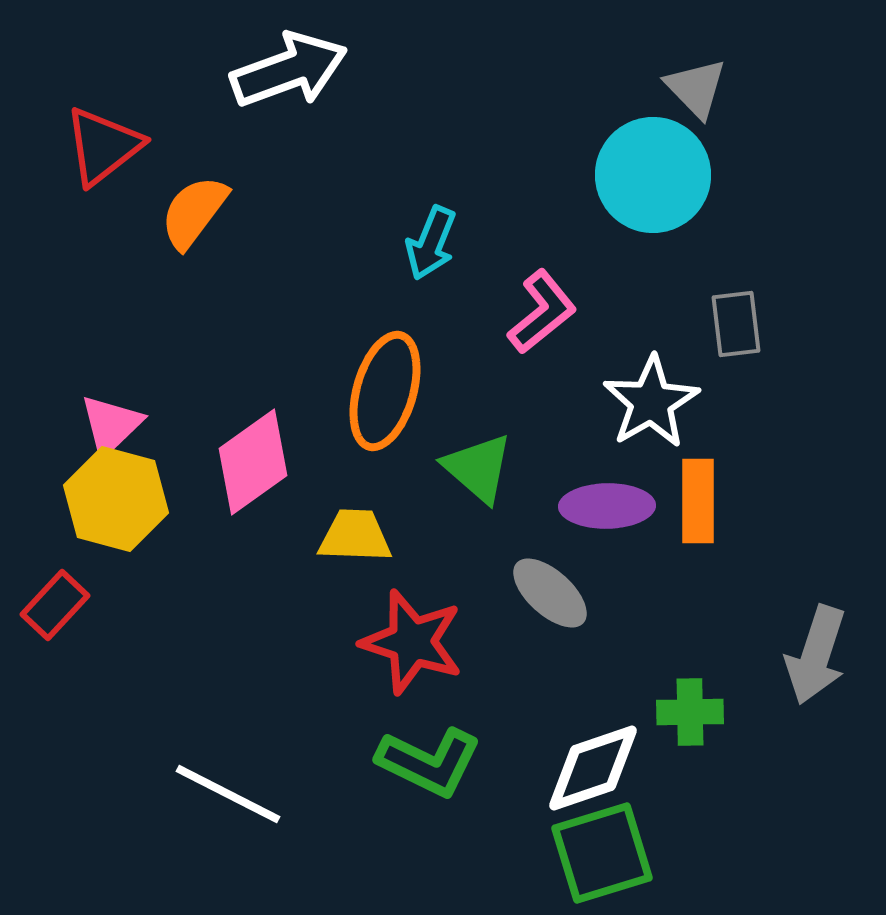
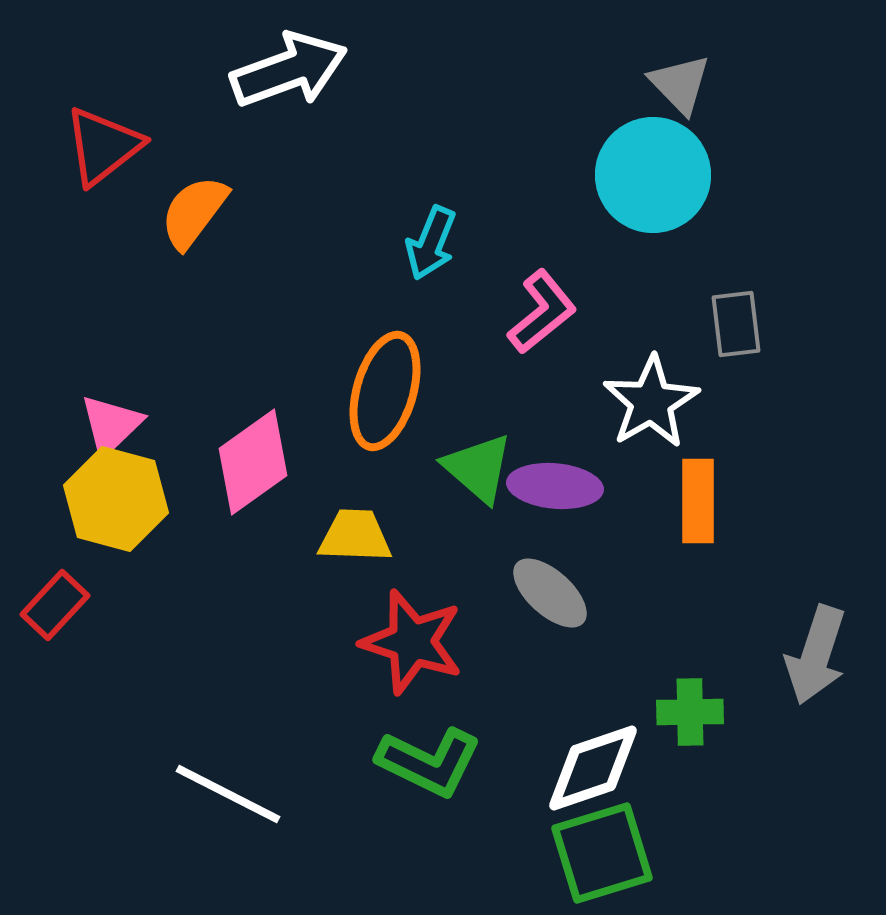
gray triangle: moved 16 px left, 4 px up
purple ellipse: moved 52 px left, 20 px up; rotated 6 degrees clockwise
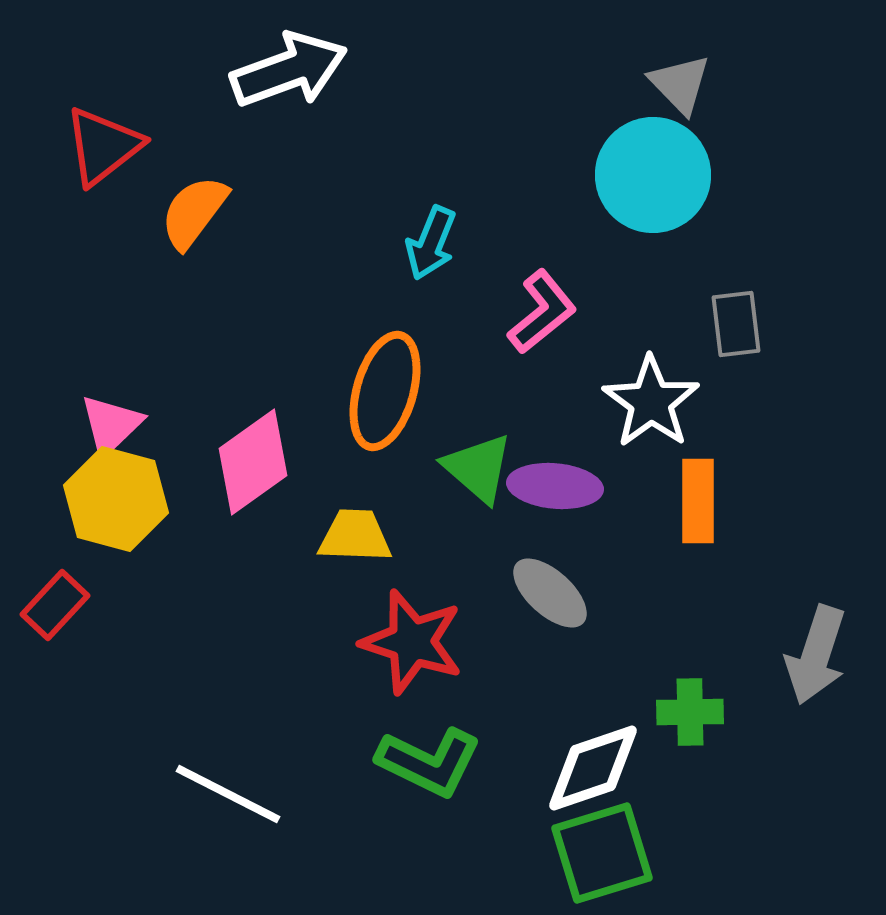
white star: rotated 6 degrees counterclockwise
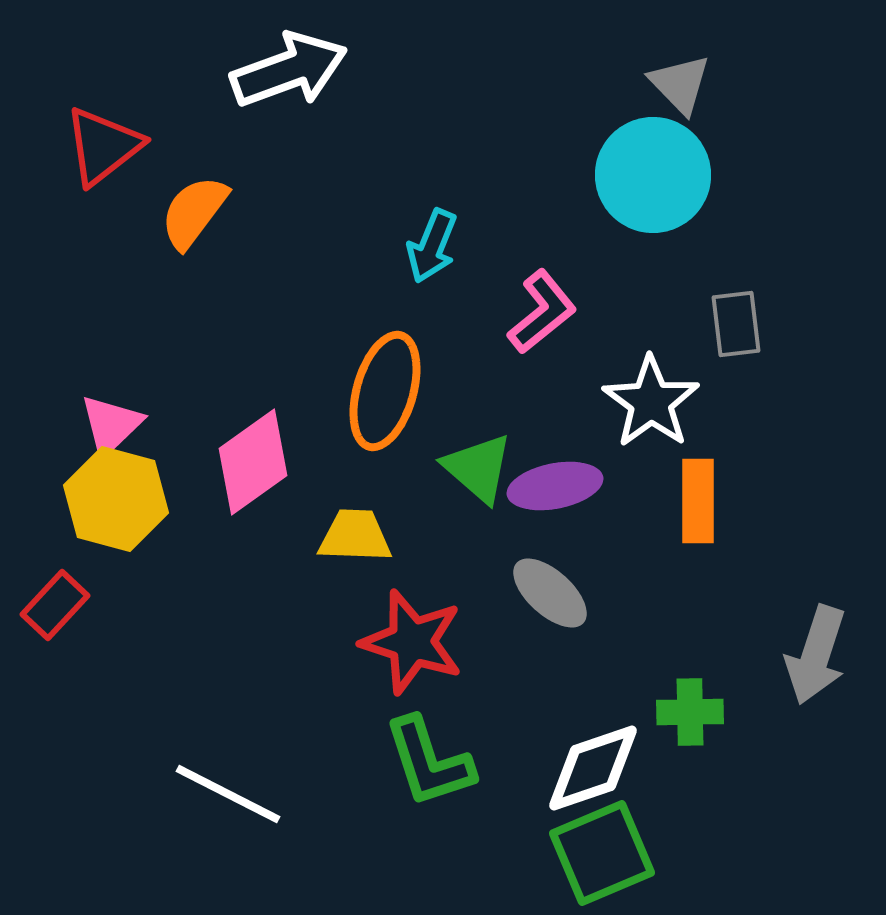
cyan arrow: moved 1 px right, 3 px down
purple ellipse: rotated 16 degrees counterclockwise
green L-shape: rotated 46 degrees clockwise
green square: rotated 6 degrees counterclockwise
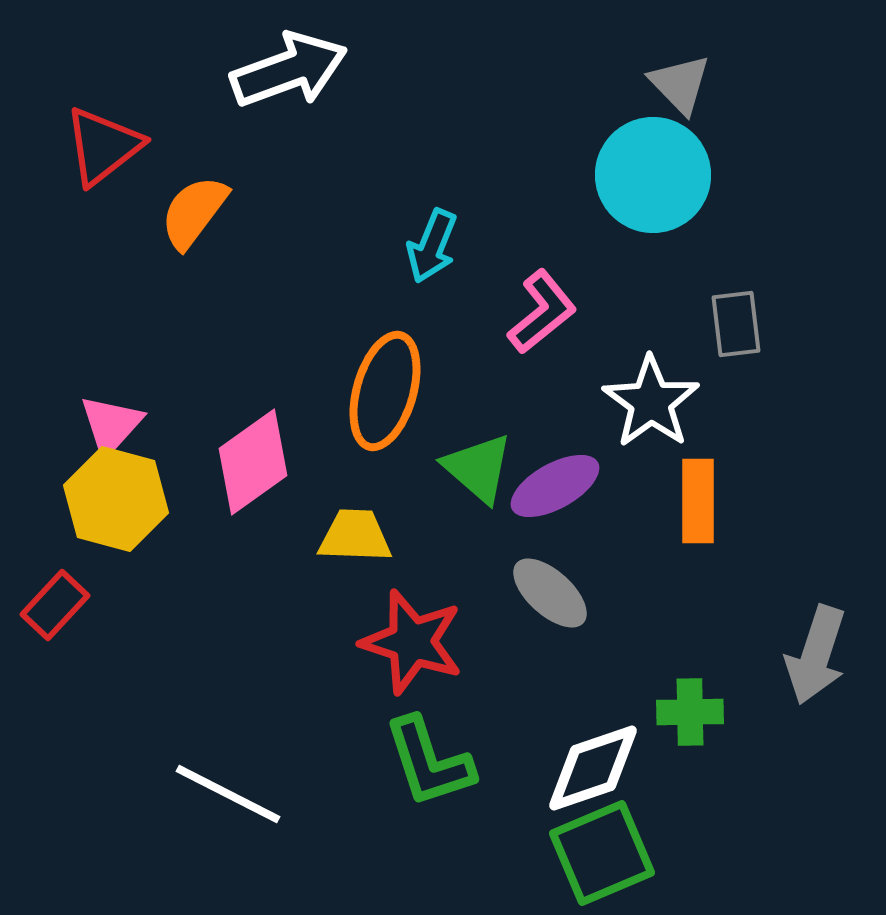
pink triangle: rotated 4 degrees counterclockwise
purple ellipse: rotated 18 degrees counterclockwise
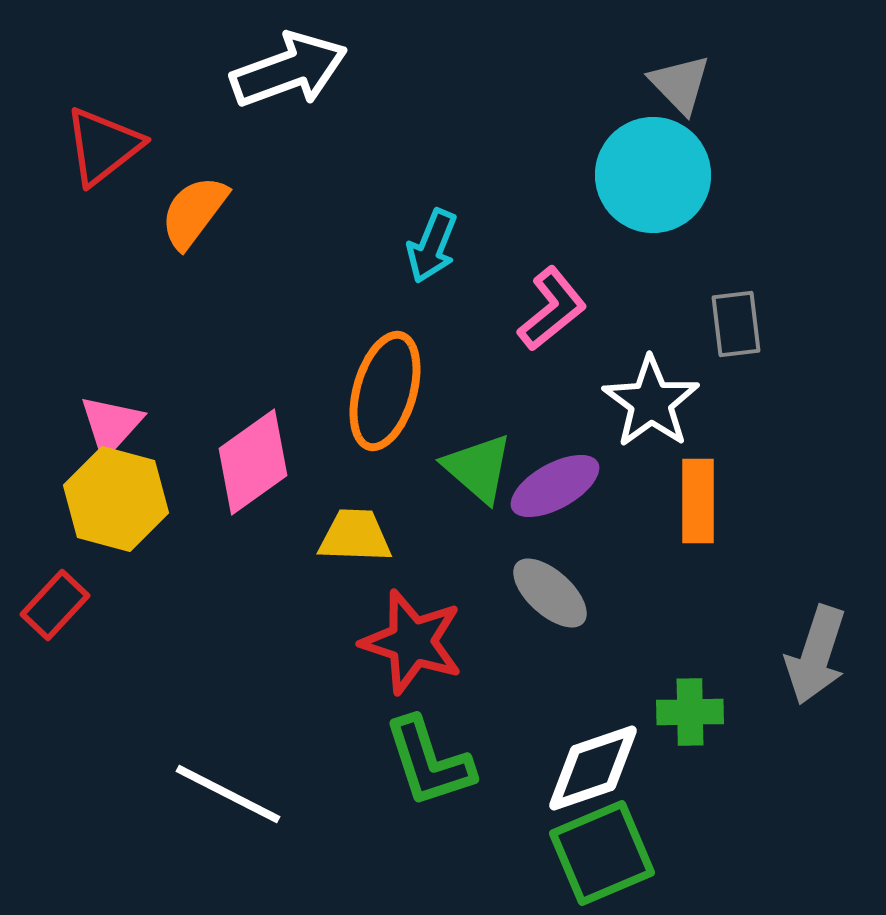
pink L-shape: moved 10 px right, 3 px up
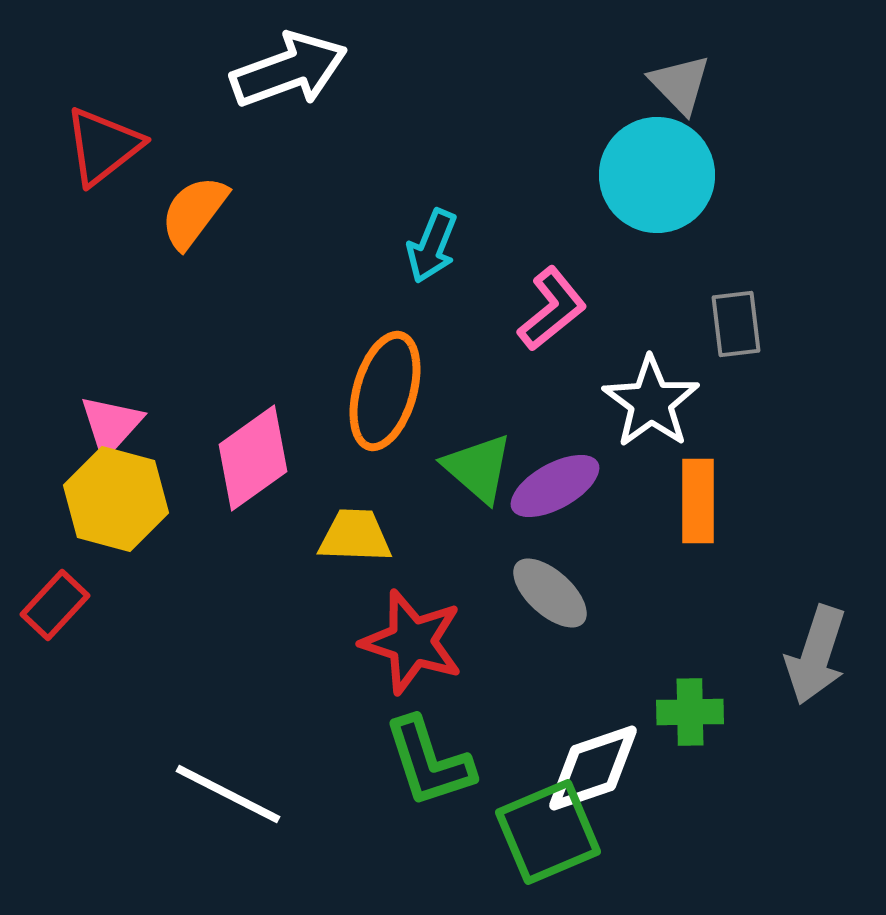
cyan circle: moved 4 px right
pink diamond: moved 4 px up
green square: moved 54 px left, 21 px up
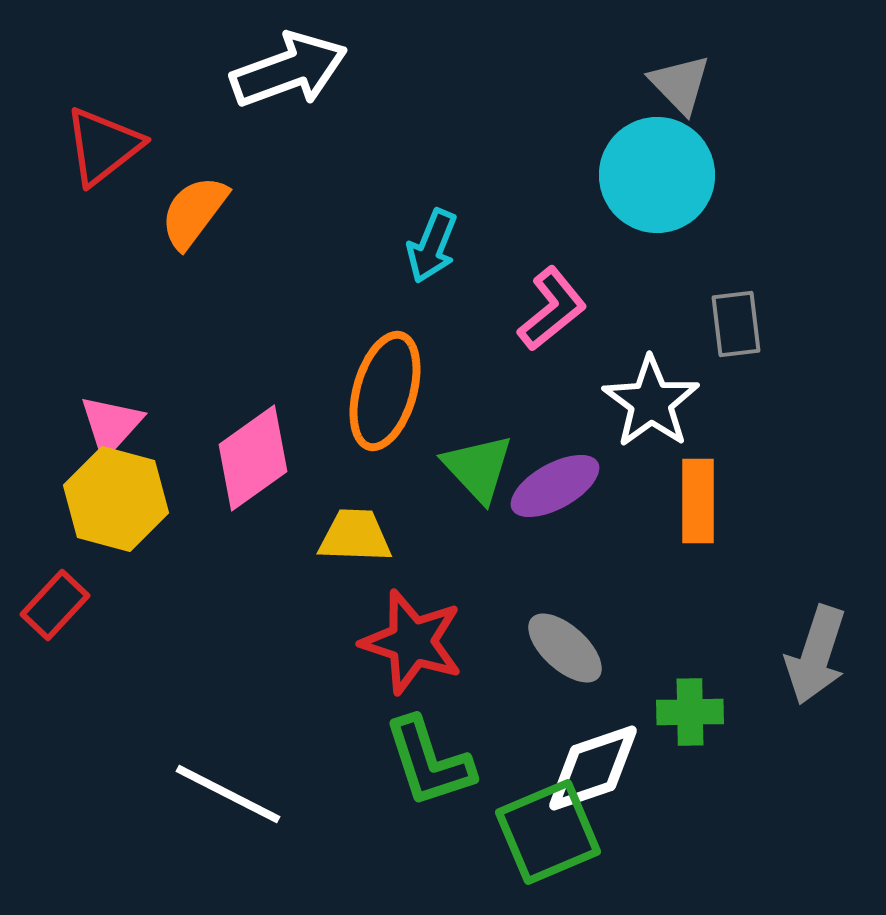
green triangle: rotated 6 degrees clockwise
gray ellipse: moved 15 px right, 55 px down
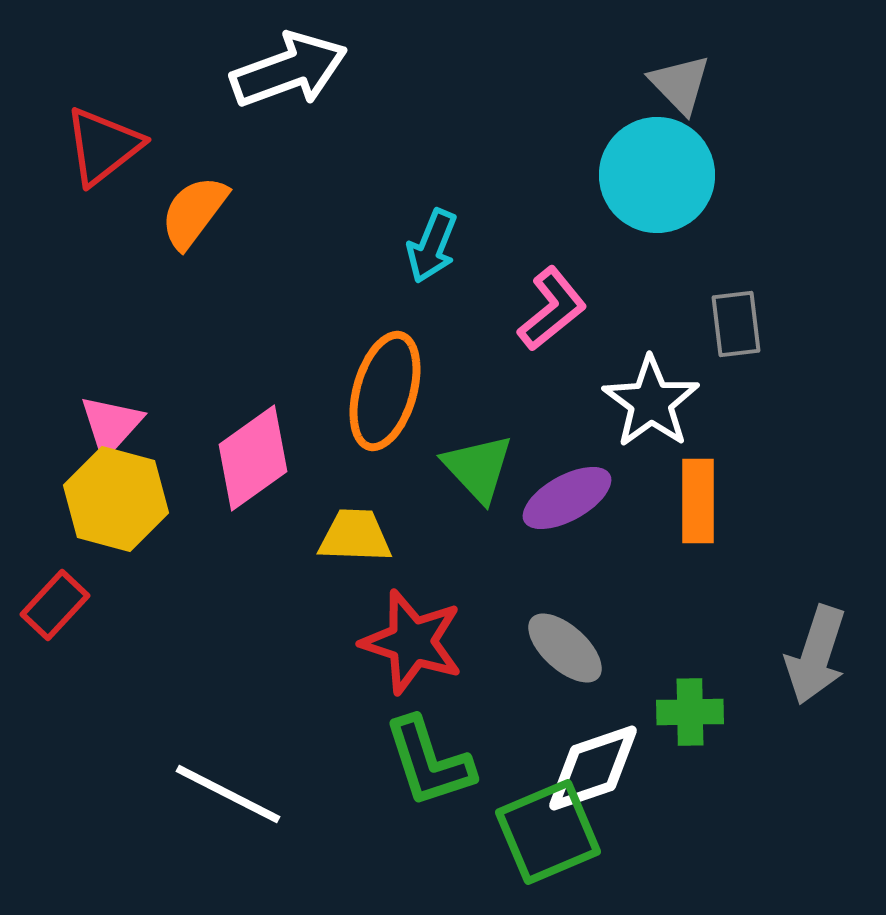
purple ellipse: moved 12 px right, 12 px down
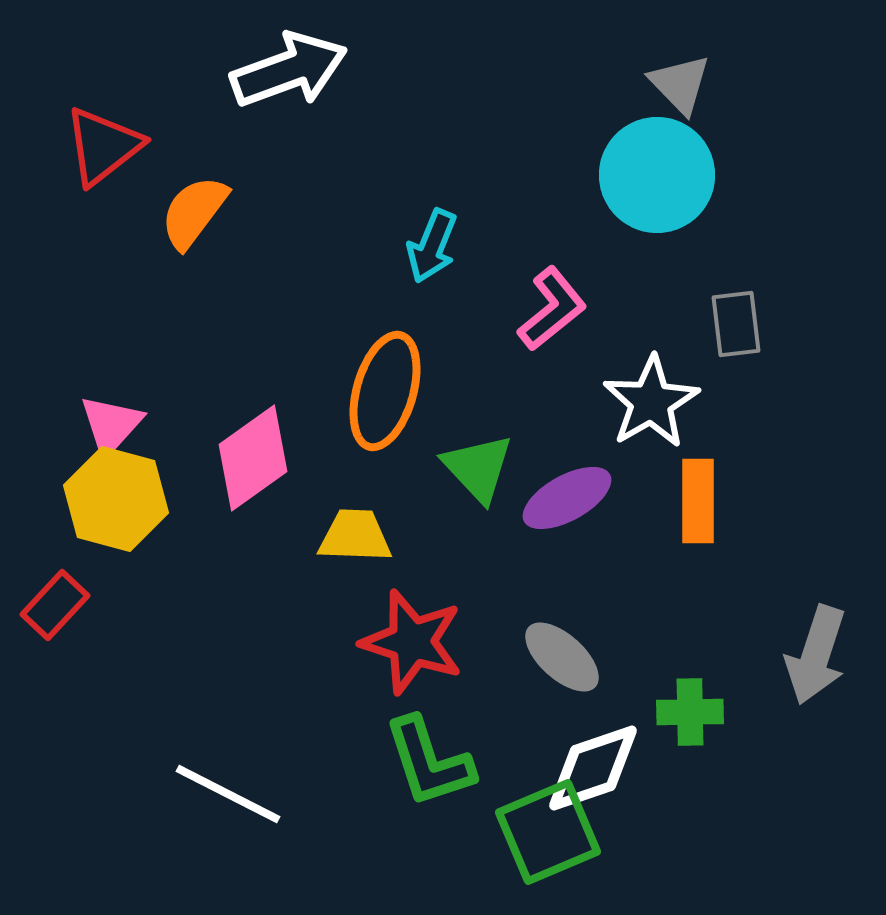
white star: rotated 6 degrees clockwise
gray ellipse: moved 3 px left, 9 px down
